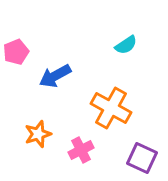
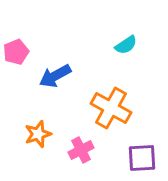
purple square: rotated 28 degrees counterclockwise
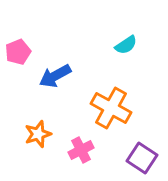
pink pentagon: moved 2 px right
purple square: rotated 36 degrees clockwise
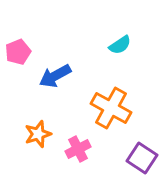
cyan semicircle: moved 6 px left
pink cross: moved 3 px left, 1 px up
